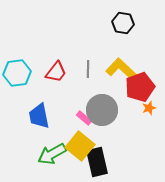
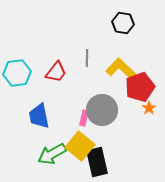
gray line: moved 1 px left, 11 px up
orange star: rotated 16 degrees counterclockwise
pink rectangle: rotated 63 degrees clockwise
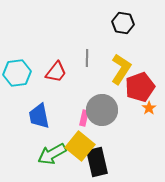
yellow L-shape: rotated 80 degrees clockwise
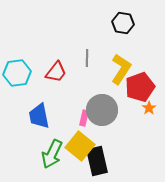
green arrow: rotated 36 degrees counterclockwise
black rectangle: moved 1 px up
